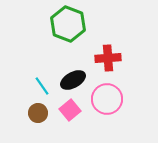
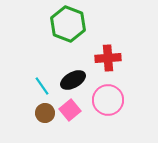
pink circle: moved 1 px right, 1 px down
brown circle: moved 7 px right
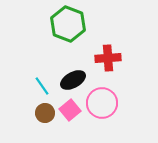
pink circle: moved 6 px left, 3 px down
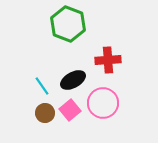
red cross: moved 2 px down
pink circle: moved 1 px right
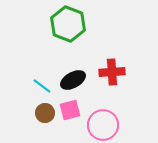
red cross: moved 4 px right, 12 px down
cyan line: rotated 18 degrees counterclockwise
pink circle: moved 22 px down
pink square: rotated 25 degrees clockwise
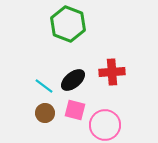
black ellipse: rotated 10 degrees counterclockwise
cyan line: moved 2 px right
pink square: moved 5 px right; rotated 30 degrees clockwise
pink circle: moved 2 px right
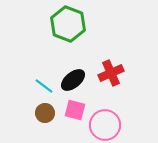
red cross: moved 1 px left, 1 px down; rotated 20 degrees counterclockwise
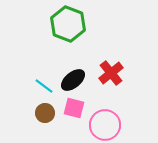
red cross: rotated 15 degrees counterclockwise
pink square: moved 1 px left, 2 px up
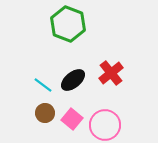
cyan line: moved 1 px left, 1 px up
pink square: moved 2 px left, 11 px down; rotated 25 degrees clockwise
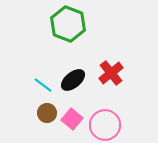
brown circle: moved 2 px right
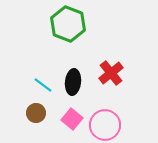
black ellipse: moved 2 px down; rotated 45 degrees counterclockwise
brown circle: moved 11 px left
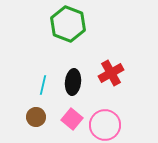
red cross: rotated 10 degrees clockwise
cyan line: rotated 66 degrees clockwise
brown circle: moved 4 px down
